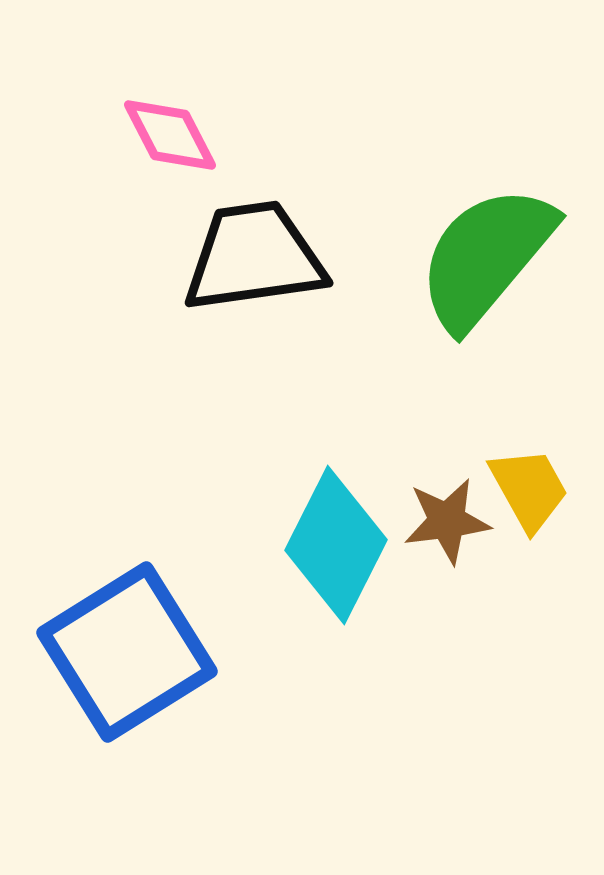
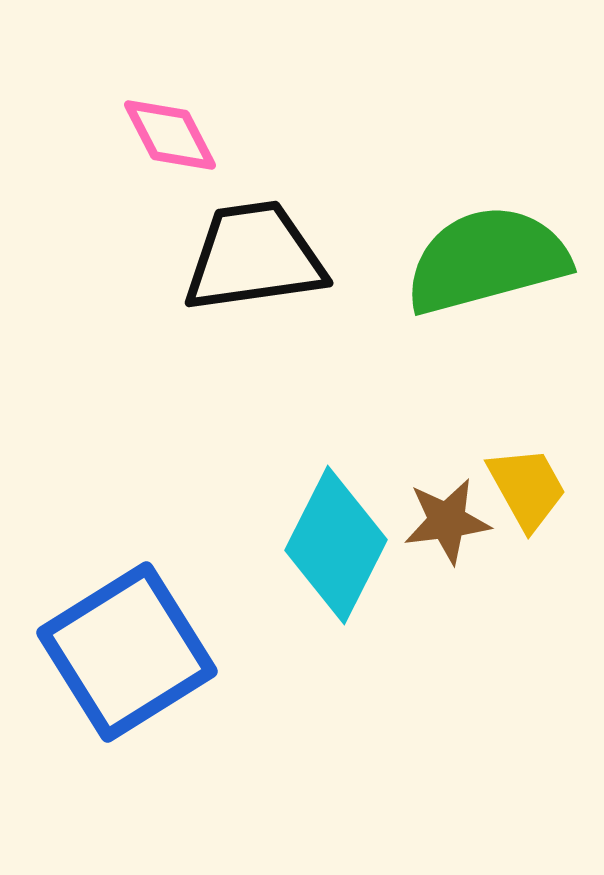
green semicircle: moved 1 px right, 3 px down; rotated 35 degrees clockwise
yellow trapezoid: moved 2 px left, 1 px up
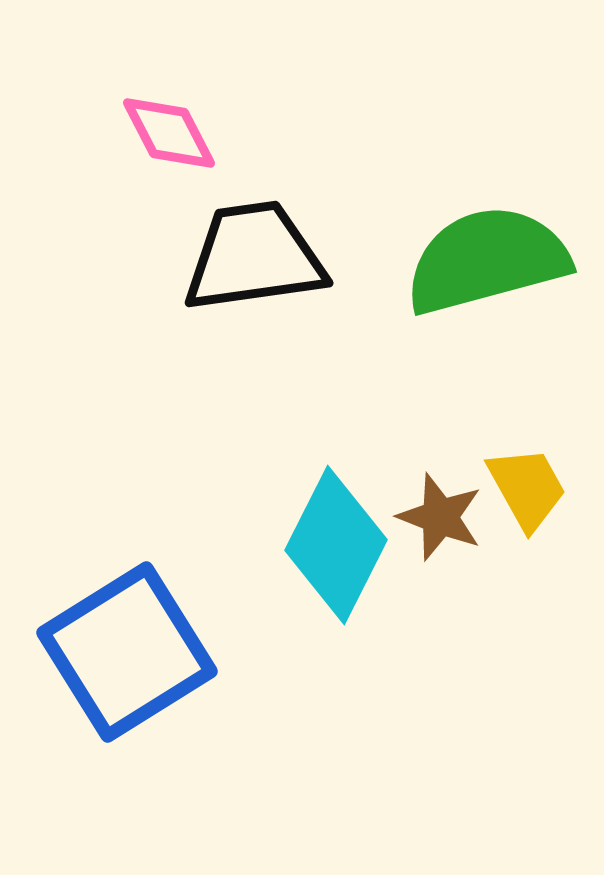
pink diamond: moved 1 px left, 2 px up
brown star: moved 7 px left, 4 px up; rotated 28 degrees clockwise
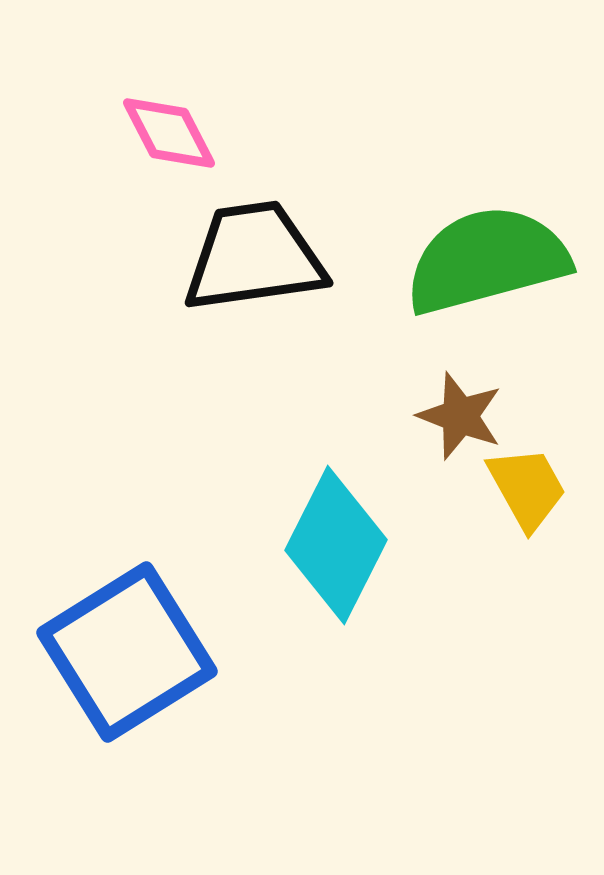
brown star: moved 20 px right, 101 px up
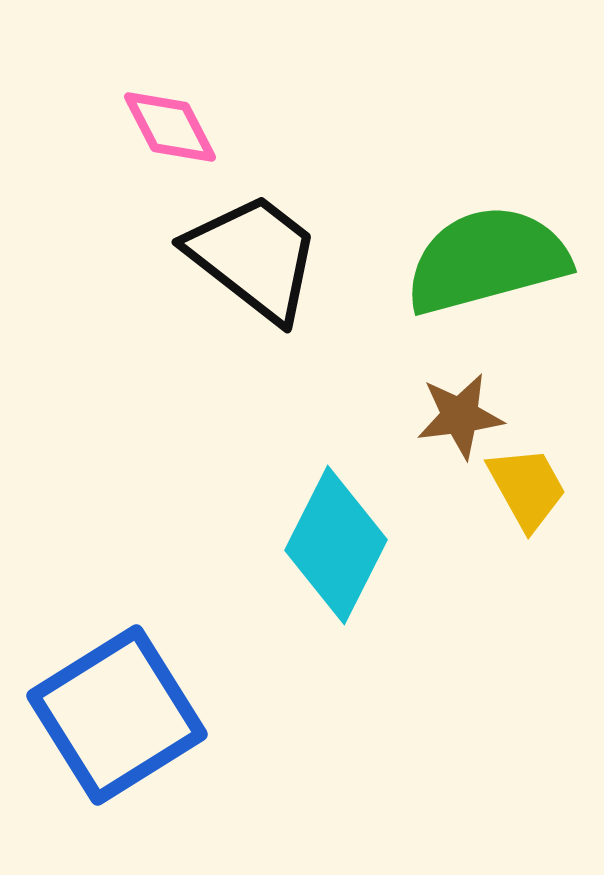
pink diamond: moved 1 px right, 6 px up
black trapezoid: rotated 46 degrees clockwise
brown star: rotated 28 degrees counterclockwise
blue square: moved 10 px left, 63 px down
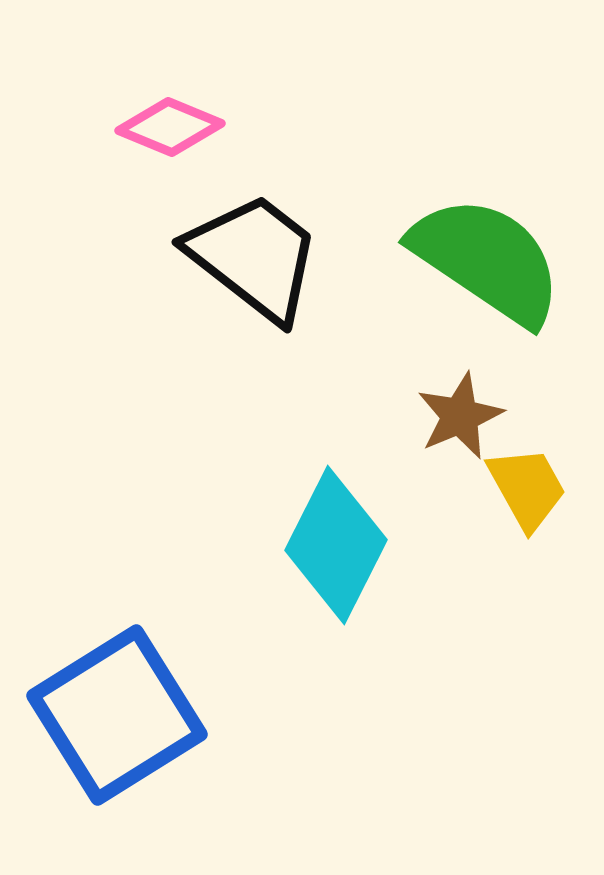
pink diamond: rotated 40 degrees counterclockwise
green semicircle: rotated 49 degrees clockwise
brown star: rotated 16 degrees counterclockwise
